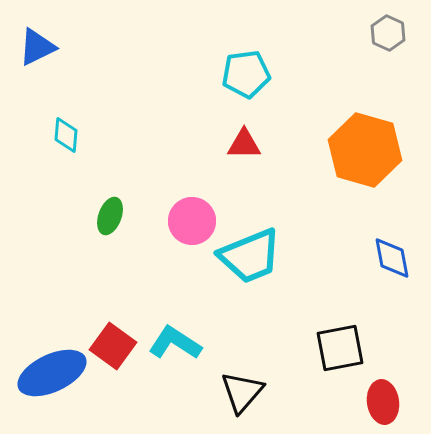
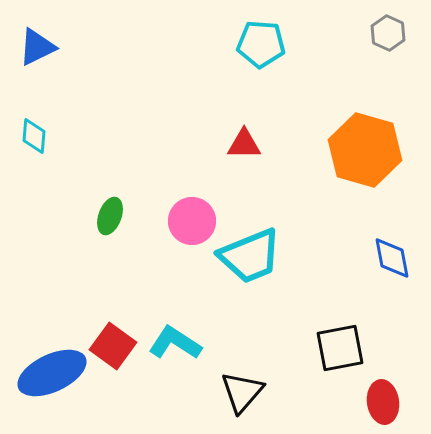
cyan pentagon: moved 15 px right, 30 px up; rotated 12 degrees clockwise
cyan diamond: moved 32 px left, 1 px down
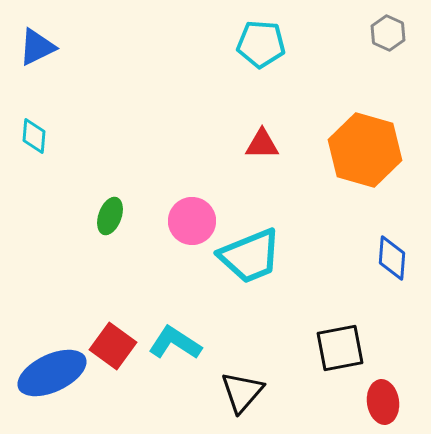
red triangle: moved 18 px right
blue diamond: rotated 15 degrees clockwise
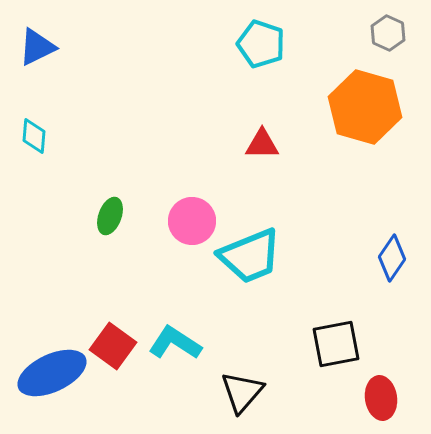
cyan pentagon: rotated 15 degrees clockwise
orange hexagon: moved 43 px up
blue diamond: rotated 30 degrees clockwise
black square: moved 4 px left, 4 px up
red ellipse: moved 2 px left, 4 px up
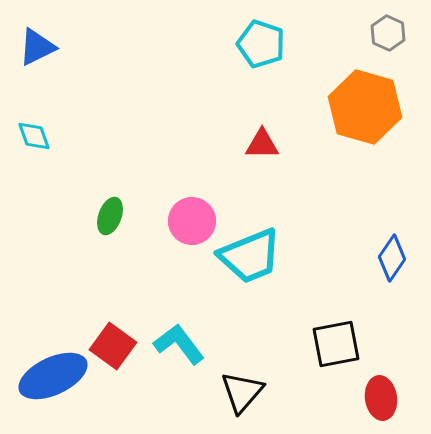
cyan diamond: rotated 24 degrees counterclockwise
cyan L-shape: moved 4 px right, 1 px down; rotated 20 degrees clockwise
blue ellipse: moved 1 px right, 3 px down
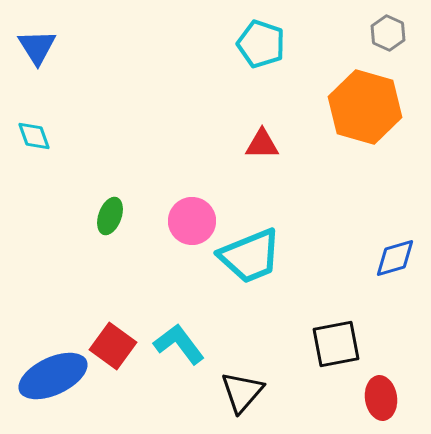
blue triangle: rotated 36 degrees counterclockwise
blue diamond: moved 3 px right; rotated 39 degrees clockwise
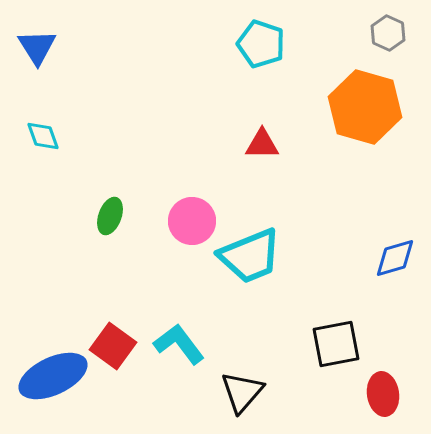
cyan diamond: moved 9 px right
red ellipse: moved 2 px right, 4 px up
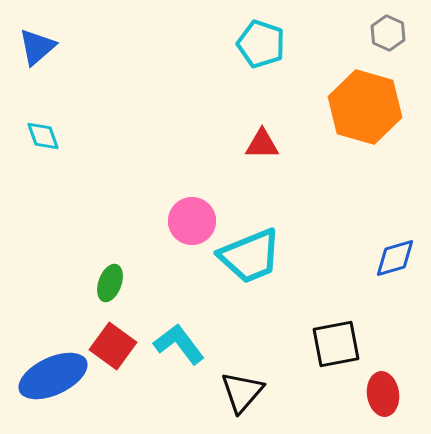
blue triangle: rotated 21 degrees clockwise
green ellipse: moved 67 px down
